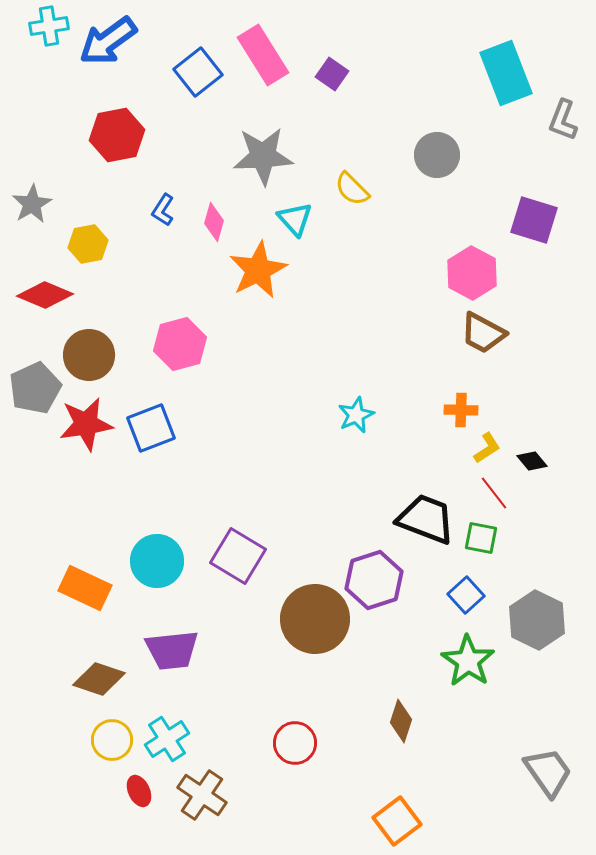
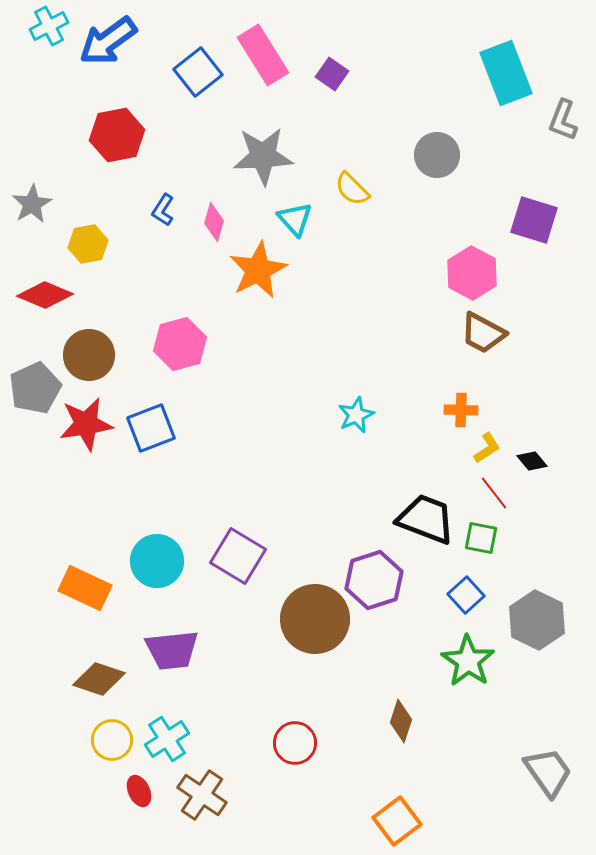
cyan cross at (49, 26): rotated 18 degrees counterclockwise
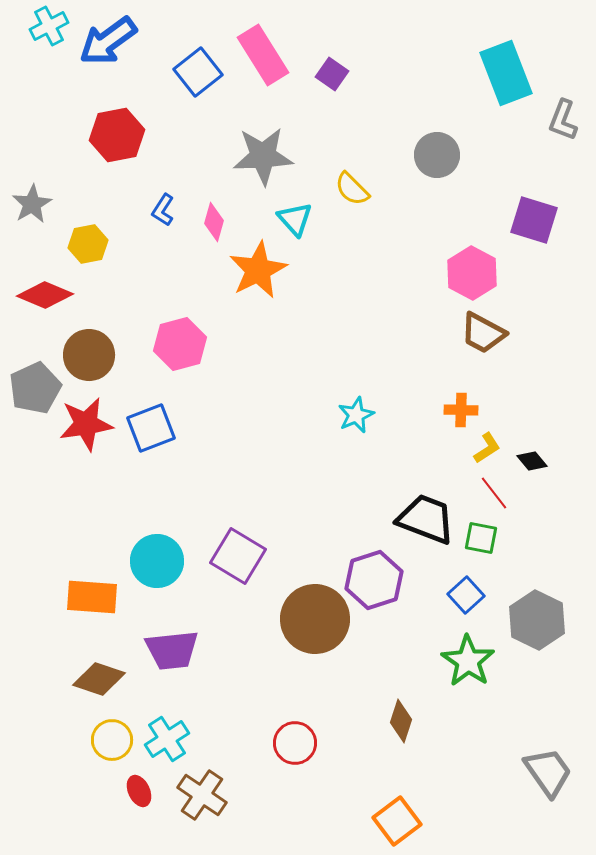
orange rectangle at (85, 588): moved 7 px right, 9 px down; rotated 21 degrees counterclockwise
